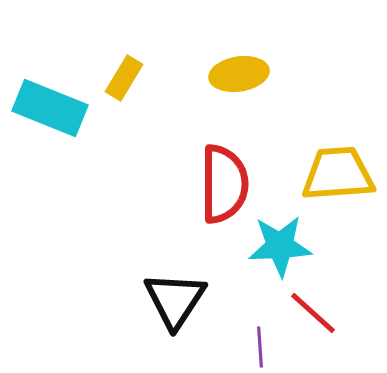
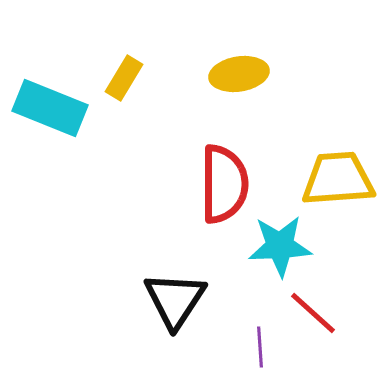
yellow trapezoid: moved 5 px down
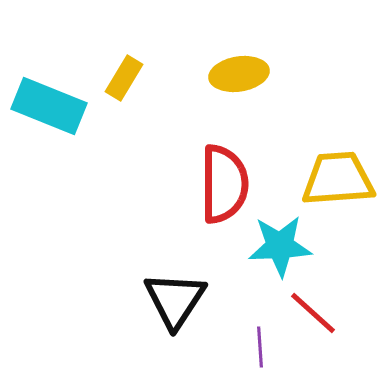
cyan rectangle: moved 1 px left, 2 px up
